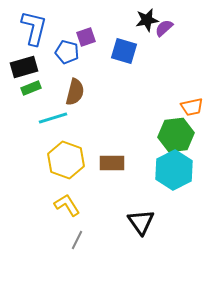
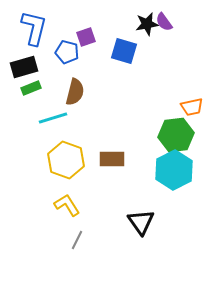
black star: moved 4 px down
purple semicircle: moved 6 px up; rotated 84 degrees counterclockwise
brown rectangle: moved 4 px up
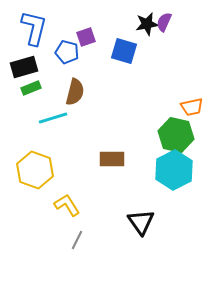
purple semicircle: rotated 60 degrees clockwise
green hexagon: rotated 20 degrees clockwise
yellow hexagon: moved 31 px left, 10 px down
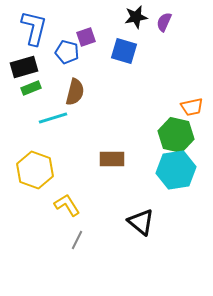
black star: moved 11 px left, 7 px up
cyan hexagon: moved 2 px right; rotated 18 degrees clockwise
black triangle: rotated 16 degrees counterclockwise
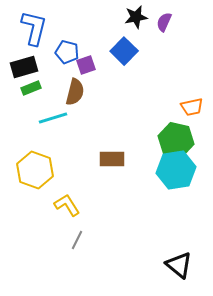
purple square: moved 28 px down
blue square: rotated 28 degrees clockwise
green hexagon: moved 5 px down
black triangle: moved 38 px right, 43 px down
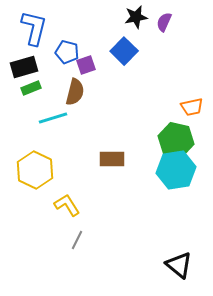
yellow hexagon: rotated 6 degrees clockwise
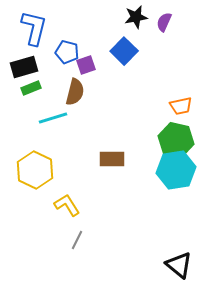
orange trapezoid: moved 11 px left, 1 px up
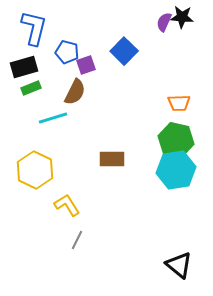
black star: moved 46 px right; rotated 15 degrees clockwise
brown semicircle: rotated 12 degrees clockwise
orange trapezoid: moved 2 px left, 3 px up; rotated 10 degrees clockwise
